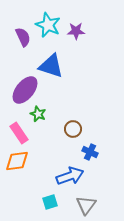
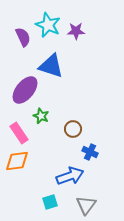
green star: moved 3 px right, 2 px down
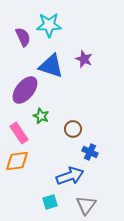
cyan star: moved 1 px right; rotated 25 degrees counterclockwise
purple star: moved 8 px right, 28 px down; rotated 24 degrees clockwise
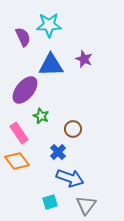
blue triangle: moved 1 px up; rotated 20 degrees counterclockwise
blue cross: moved 32 px left; rotated 21 degrees clockwise
orange diamond: rotated 60 degrees clockwise
blue arrow: moved 2 px down; rotated 40 degrees clockwise
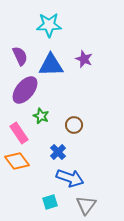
purple semicircle: moved 3 px left, 19 px down
brown circle: moved 1 px right, 4 px up
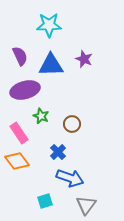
purple ellipse: rotated 36 degrees clockwise
brown circle: moved 2 px left, 1 px up
cyan square: moved 5 px left, 1 px up
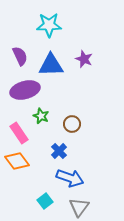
blue cross: moved 1 px right, 1 px up
cyan square: rotated 21 degrees counterclockwise
gray triangle: moved 7 px left, 2 px down
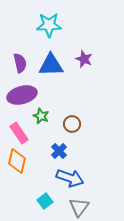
purple semicircle: moved 7 px down; rotated 12 degrees clockwise
purple ellipse: moved 3 px left, 5 px down
orange diamond: rotated 50 degrees clockwise
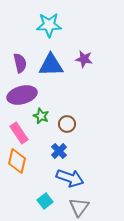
purple star: rotated 12 degrees counterclockwise
brown circle: moved 5 px left
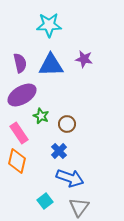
purple ellipse: rotated 16 degrees counterclockwise
